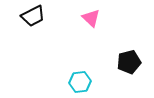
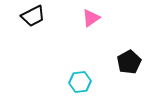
pink triangle: rotated 42 degrees clockwise
black pentagon: rotated 15 degrees counterclockwise
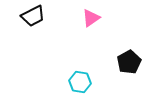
cyan hexagon: rotated 15 degrees clockwise
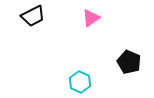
black pentagon: rotated 20 degrees counterclockwise
cyan hexagon: rotated 15 degrees clockwise
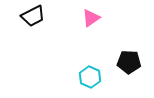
black pentagon: rotated 20 degrees counterclockwise
cyan hexagon: moved 10 px right, 5 px up
